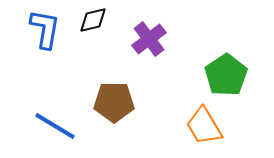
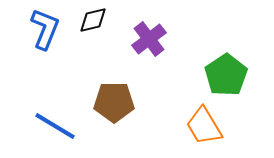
blue L-shape: rotated 12 degrees clockwise
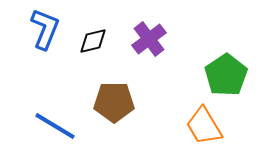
black diamond: moved 21 px down
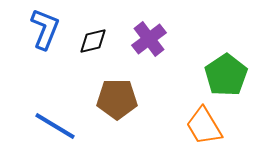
brown pentagon: moved 3 px right, 3 px up
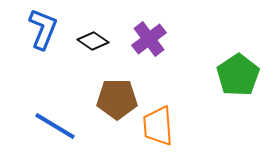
blue L-shape: moved 2 px left
black diamond: rotated 48 degrees clockwise
green pentagon: moved 12 px right
orange trapezoid: moved 46 px left; rotated 27 degrees clockwise
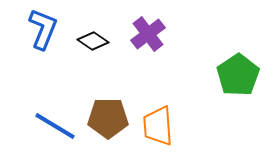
purple cross: moved 1 px left, 5 px up
brown pentagon: moved 9 px left, 19 px down
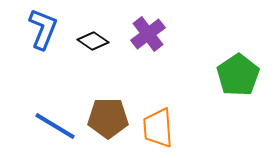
orange trapezoid: moved 2 px down
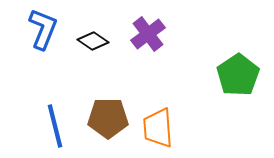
blue line: rotated 45 degrees clockwise
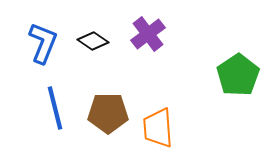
blue L-shape: moved 14 px down
brown pentagon: moved 5 px up
blue line: moved 18 px up
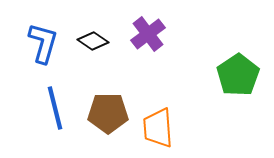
blue L-shape: rotated 6 degrees counterclockwise
